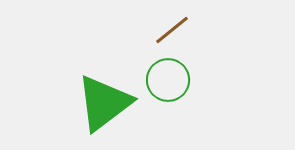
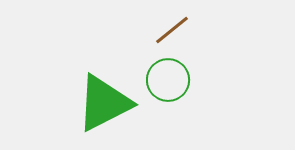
green triangle: rotated 10 degrees clockwise
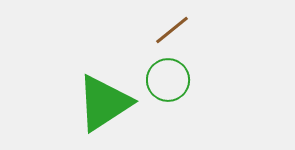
green triangle: rotated 6 degrees counterclockwise
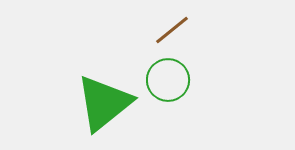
green triangle: rotated 6 degrees counterclockwise
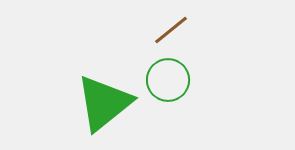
brown line: moved 1 px left
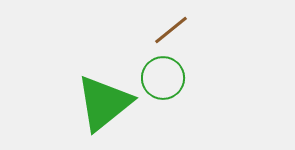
green circle: moved 5 px left, 2 px up
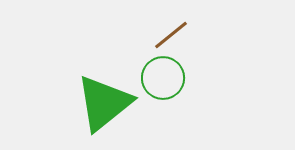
brown line: moved 5 px down
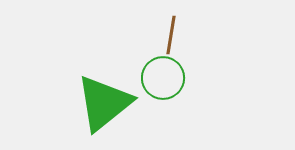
brown line: rotated 42 degrees counterclockwise
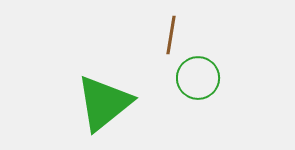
green circle: moved 35 px right
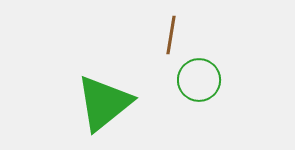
green circle: moved 1 px right, 2 px down
